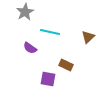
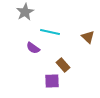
brown triangle: rotated 32 degrees counterclockwise
purple semicircle: moved 3 px right
brown rectangle: moved 3 px left; rotated 24 degrees clockwise
purple square: moved 4 px right, 2 px down; rotated 14 degrees counterclockwise
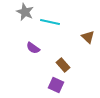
gray star: rotated 18 degrees counterclockwise
cyan line: moved 10 px up
purple square: moved 4 px right, 4 px down; rotated 28 degrees clockwise
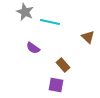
purple square: rotated 14 degrees counterclockwise
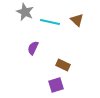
brown triangle: moved 11 px left, 17 px up
purple semicircle: rotated 80 degrees clockwise
brown rectangle: rotated 24 degrees counterclockwise
purple square: rotated 28 degrees counterclockwise
